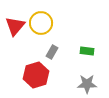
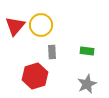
yellow circle: moved 2 px down
gray rectangle: rotated 32 degrees counterclockwise
red hexagon: moved 1 px left, 1 px down
gray star: rotated 24 degrees counterclockwise
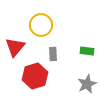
red triangle: moved 21 px down
gray rectangle: moved 1 px right, 2 px down
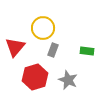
yellow circle: moved 2 px right, 3 px down
gray rectangle: moved 4 px up; rotated 24 degrees clockwise
red hexagon: moved 1 px down
gray star: moved 19 px left, 4 px up; rotated 24 degrees counterclockwise
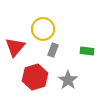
yellow circle: moved 1 px down
gray star: rotated 12 degrees clockwise
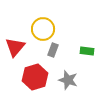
gray star: rotated 18 degrees counterclockwise
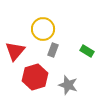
red triangle: moved 4 px down
green rectangle: rotated 24 degrees clockwise
gray star: moved 5 px down
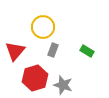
yellow circle: moved 2 px up
red hexagon: moved 1 px down
gray star: moved 5 px left
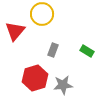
yellow circle: moved 1 px left, 13 px up
red triangle: moved 20 px up
gray star: rotated 24 degrees counterclockwise
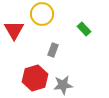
red triangle: moved 1 px left, 1 px up; rotated 10 degrees counterclockwise
green rectangle: moved 3 px left, 22 px up; rotated 16 degrees clockwise
